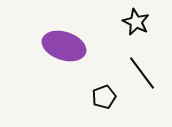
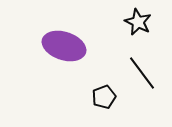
black star: moved 2 px right
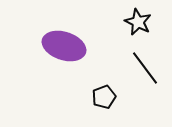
black line: moved 3 px right, 5 px up
